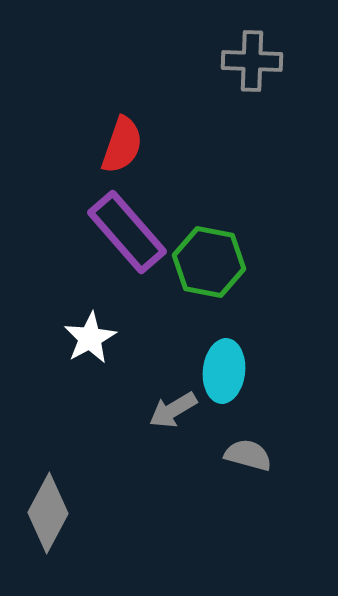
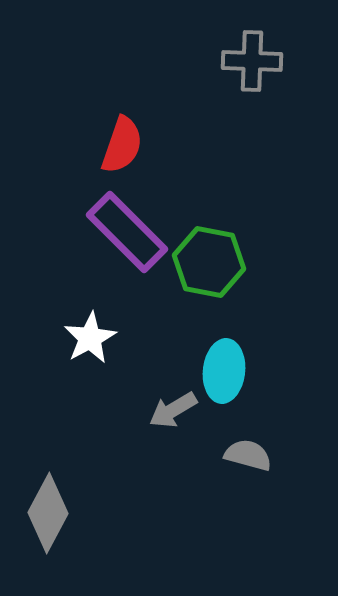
purple rectangle: rotated 4 degrees counterclockwise
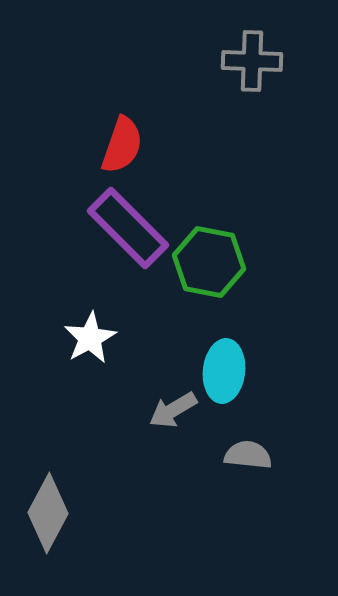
purple rectangle: moved 1 px right, 4 px up
gray semicircle: rotated 9 degrees counterclockwise
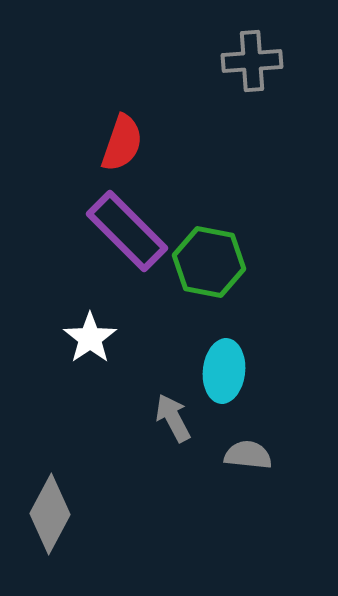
gray cross: rotated 6 degrees counterclockwise
red semicircle: moved 2 px up
purple rectangle: moved 1 px left, 3 px down
white star: rotated 6 degrees counterclockwise
gray arrow: moved 8 px down; rotated 93 degrees clockwise
gray diamond: moved 2 px right, 1 px down
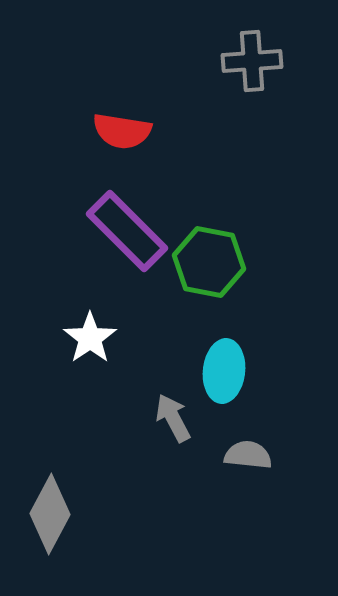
red semicircle: moved 12 px up; rotated 80 degrees clockwise
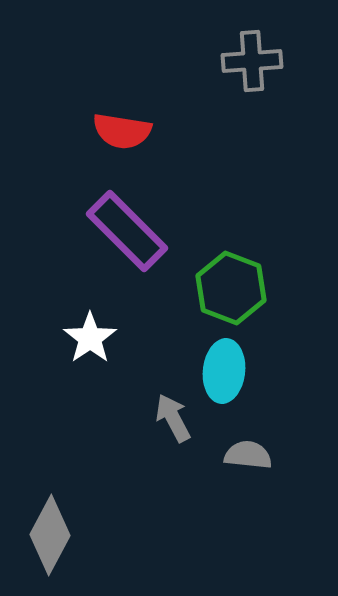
green hexagon: moved 22 px right, 26 px down; rotated 10 degrees clockwise
gray diamond: moved 21 px down
